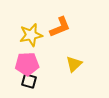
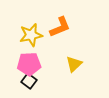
pink pentagon: moved 2 px right
black square: rotated 21 degrees clockwise
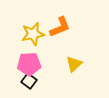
yellow star: moved 2 px right, 1 px up
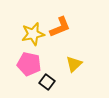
pink pentagon: rotated 15 degrees clockwise
black square: moved 18 px right, 1 px down
